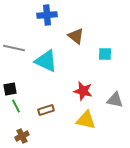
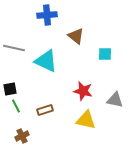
brown rectangle: moved 1 px left
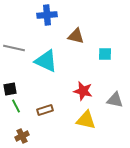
brown triangle: rotated 24 degrees counterclockwise
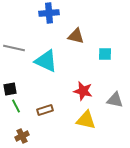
blue cross: moved 2 px right, 2 px up
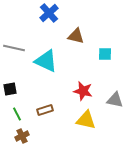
blue cross: rotated 36 degrees counterclockwise
green line: moved 1 px right, 8 px down
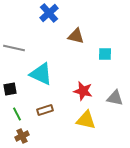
cyan triangle: moved 5 px left, 13 px down
gray triangle: moved 2 px up
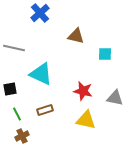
blue cross: moved 9 px left
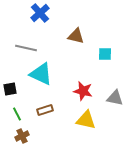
gray line: moved 12 px right
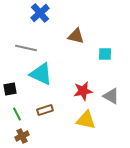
red star: rotated 24 degrees counterclockwise
gray triangle: moved 4 px left, 2 px up; rotated 18 degrees clockwise
